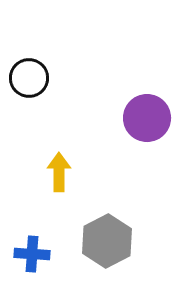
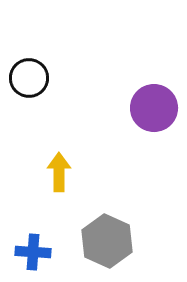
purple circle: moved 7 px right, 10 px up
gray hexagon: rotated 9 degrees counterclockwise
blue cross: moved 1 px right, 2 px up
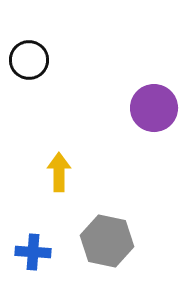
black circle: moved 18 px up
gray hexagon: rotated 12 degrees counterclockwise
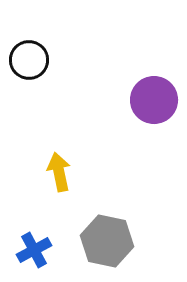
purple circle: moved 8 px up
yellow arrow: rotated 12 degrees counterclockwise
blue cross: moved 1 px right, 2 px up; rotated 32 degrees counterclockwise
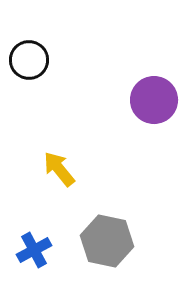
yellow arrow: moved 3 px up; rotated 27 degrees counterclockwise
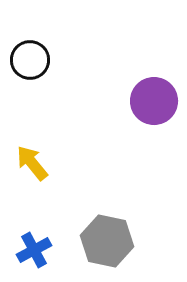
black circle: moved 1 px right
purple circle: moved 1 px down
yellow arrow: moved 27 px left, 6 px up
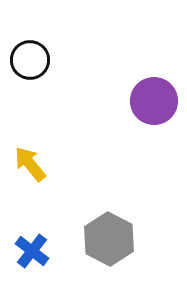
yellow arrow: moved 2 px left, 1 px down
gray hexagon: moved 2 px right, 2 px up; rotated 15 degrees clockwise
blue cross: moved 2 px left, 1 px down; rotated 24 degrees counterclockwise
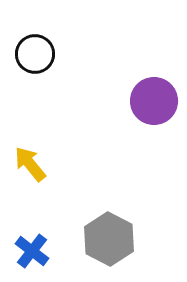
black circle: moved 5 px right, 6 px up
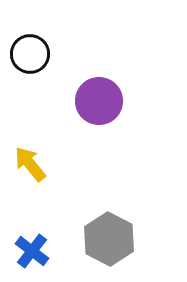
black circle: moved 5 px left
purple circle: moved 55 px left
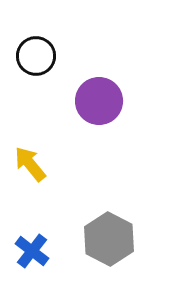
black circle: moved 6 px right, 2 px down
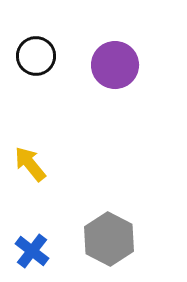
purple circle: moved 16 px right, 36 px up
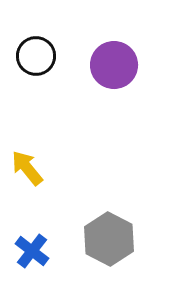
purple circle: moved 1 px left
yellow arrow: moved 3 px left, 4 px down
